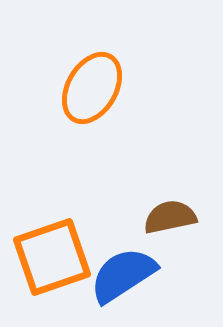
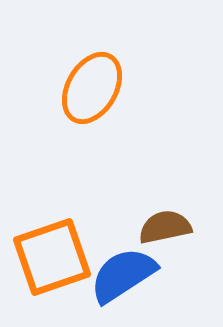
brown semicircle: moved 5 px left, 10 px down
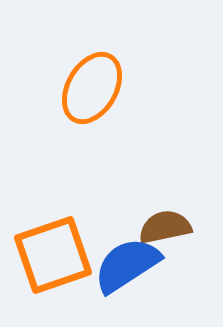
orange square: moved 1 px right, 2 px up
blue semicircle: moved 4 px right, 10 px up
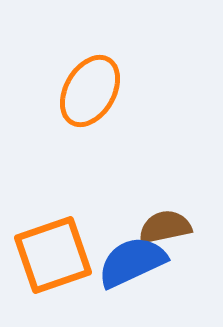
orange ellipse: moved 2 px left, 3 px down
blue semicircle: moved 5 px right, 3 px up; rotated 8 degrees clockwise
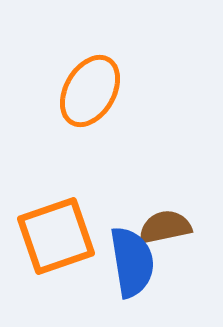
orange square: moved 3 px right, 19 px up
blue semicircle: rotated 106 degrees clockwise
